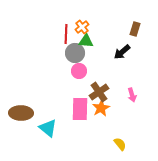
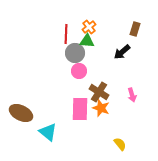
orange cross: moved 7 px right
green triangle: moved 1 px right
brown cross: rotated 24 degrees counterclockwise
orange star: rotated 24 degrees counterclockwise
brown ellipse: rotated 25 degrees clockwise
cyan triangle: moved 4 px down
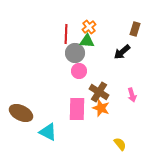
pink rectangle: moved 3 px left
cyan triangle: rotated 12 degrees counterclockwise
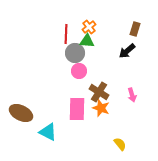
black arrow: moved 5 px right, 1 px up
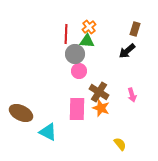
gray circle: moved 1 px down
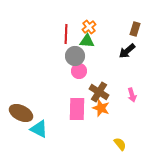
gray circle: moved 2 px down
cyan triangle: moved 9 px left, 3 px up
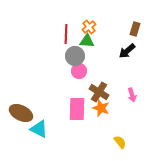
yellow semicircle: moved 2 px up
